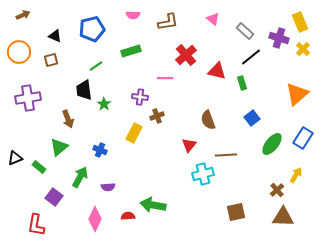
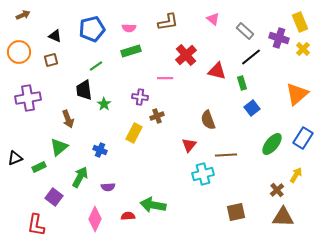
pink semicircle at (133, 15): moved 4 px left, 13 px down
blue square at (252, 118): moved 10 px up
green rectangle at (39, 167): rotated 64 degrees counterclockwise
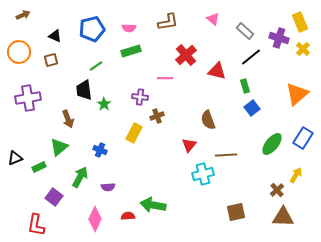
green rectangle at (242, 83): moved 3 px right, 3 px down
